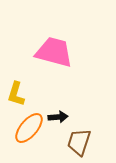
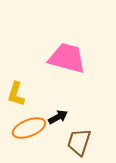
pink trapezoid: moved 13 px right, 6 px down
black arrow: rotated 24 degrees counterclockwise
orange ellipse: rotated 28 degrees clockwise
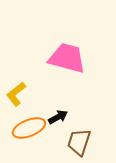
yellow L-shape: rotated 35 degrees clockwise
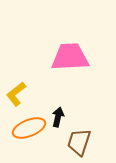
pink trapezoid: moved 3 px right, 1 px up; rotated 18 degrees counterclockwise
black arrow: rotated 48 degrees counterclockwise
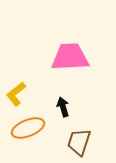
black arrow: moved 5 px right, 10 px up; rotated 30 degrees counterclockwise
orange ellipse: moved 1 px left
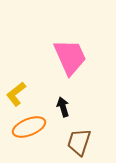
pink trapezoid: rotated 69 degrees clockwise
orange ellipse: moved 1 px right, 1 px up
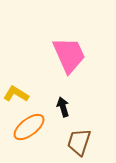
pink trapezoid: moved 1 px left, 2 px up
yellow L-shape: rotated 70 degrees clockwise
orange ellipse: rotated 16 degrees counterclockwise
